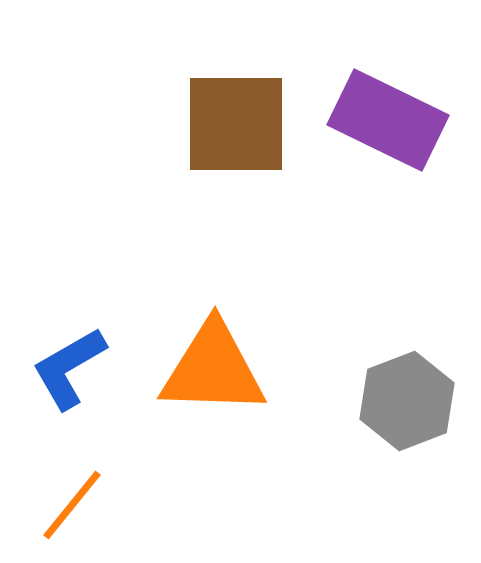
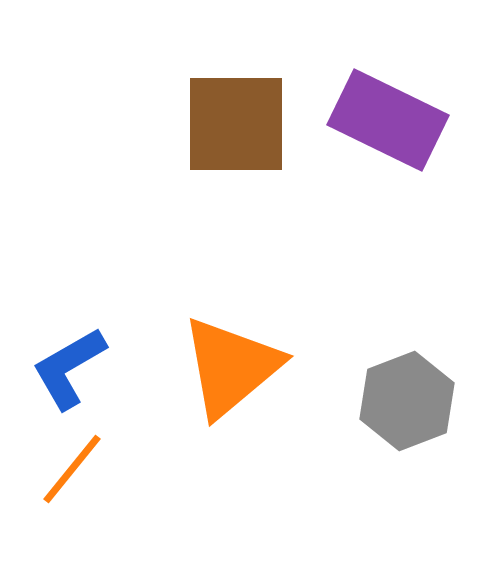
orange triangle: moved 18 px right, 2 px up; rotated 42 degrees counterclockwise
orange line: moved 36 px up
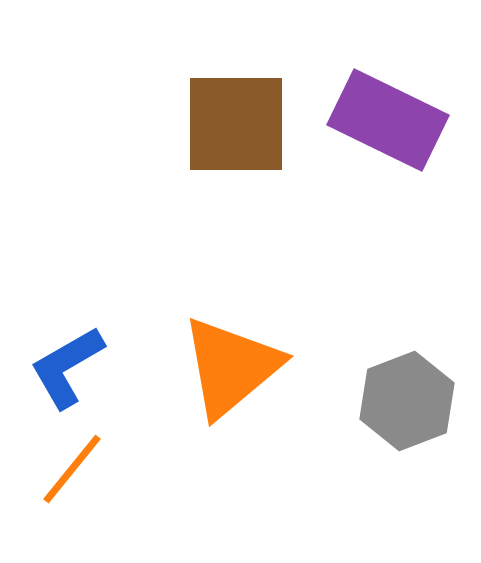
blue L-shape: moved 2 px left, 1 px up
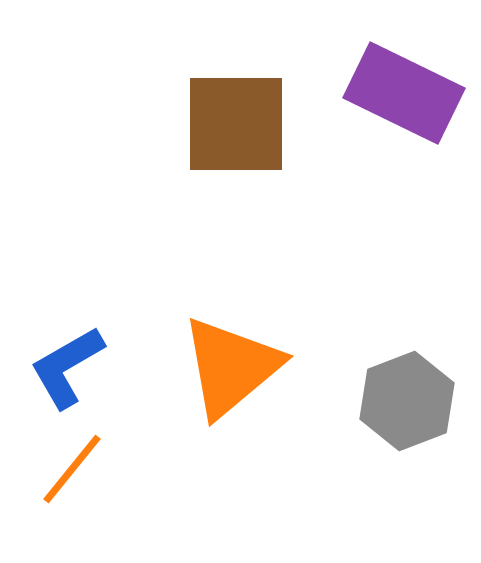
purple rectangle: moved 16 px right, 27 px up
